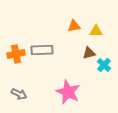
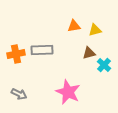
yellow triangle: moved 1 px left, 1 px up; rotated 16 degrees counterclockwise
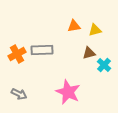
orange cross: moved 1 px right; rotated 18 degrees counterclockwise
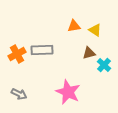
yellow triangle: rotated 48 degrees clockwise
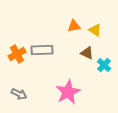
brown triangle: moved 2 px left; rotated 40 degrees clockwise
pink star: rotated 20 degrees clockwise
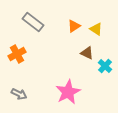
orange triangle: rotated 24 degrees counterclockwise
yellow triangle: moved 1 px right, 1 px up
gray rectangle: moved 9 px left, 28 px up; rotated 40 degrees clockwise
cyan cross: moved 1 px right, 1 px down
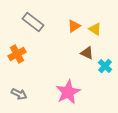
yellow triangle: moved 1 px left
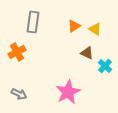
gray rectangle: rotated 60 degrees clockwise
orange cross: moved 2 px up
